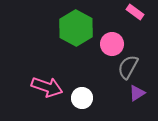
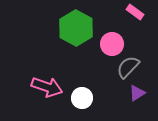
gray semicircle: rotated 15 degrees clockwise
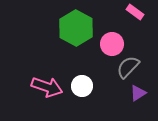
purple triangle: moved 1 px right
white circle: moved 12 px up
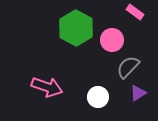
pink circle: moved 4 px up
white circle: moved 16 px right, 11 px down
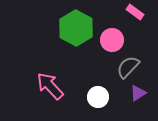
pink arrow: moved 3 px right, 1 px up; rotated 152 degrees counterclockwise
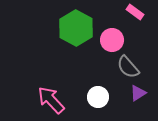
gray semicircle: rotated 85 degrees counterclockwise
pink arrow: moved 1 px right, 14 px down
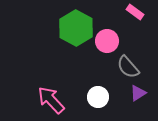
pink circle: moved 5 px left, 1 px down
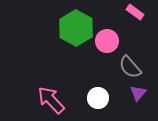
gray semicircle: moved 2 px right
purple triangle: rotated 18 degrees counterclockwise
white circle: moved 1 px down
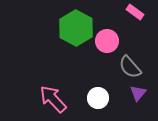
pink arrow: moved 2 px right, 1 px up
